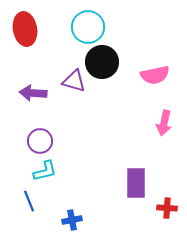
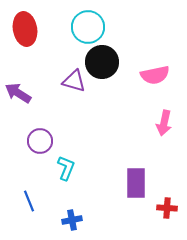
purple arrow: moved 15 px left; rotated 28 degrees clockwise
cyan L-shape: moved 21 px right, 3 px up; rotated 55 degrees counterclockwise
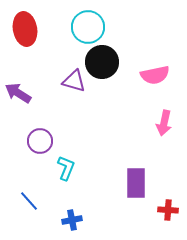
blue line: rotated 20 degrees counterclockwise
red cross: moved 1 px right, 2 px down
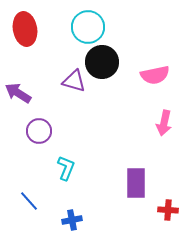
purple circle: moved 1 px left, 10 px up
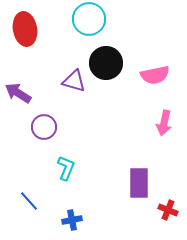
cyan circle: moved 1 px right, 8 px up
black circle: moved 4 px right, 1 px down
purple circle: moved 5 px right, 4 px up
purple rectangle: moved 3 px right
red cross: rotated 18 degrees clockwise
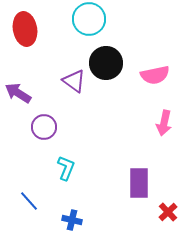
purple triangle: rotated 20 degrees clockwise
red cross: moved 2 px down; rotated 24 degrees clockwise
blue cross: rotated 24 degrees clockwise
